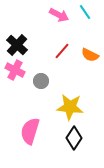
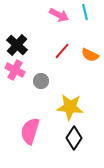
cyan line: rotated 21 degrees clockwise
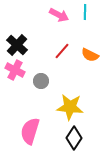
cyan line: rotated 14 degrees clockwise
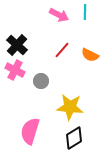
red line: moved 1 px up
black diamond: rotated 25 degrees clockwise
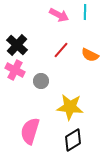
red line: moved 1 px left
black diamond: moved 1 px left, 2 px down
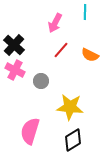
pink arrow: moved 4 px left, 8 px down; rotated 90 degrees clockwise
black cross: moved 3 px left
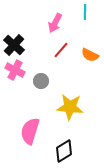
black diamond: moved 9 px left, 11 px down
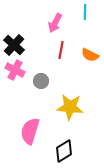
red line: rotated 30 degrees counterclockwise
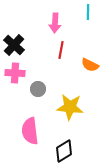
cyan line: moved 3 px right
pink arrow: rotated 24 degrees counterclockwise
orange semicircle: moved 10 px down
pink cross: moved 3 px down; rotated 24 degrees counterclockwise
gray circle: moved 3 px left, 8 px down
pink semicircle: rotated 24 degrees counterclockwise
